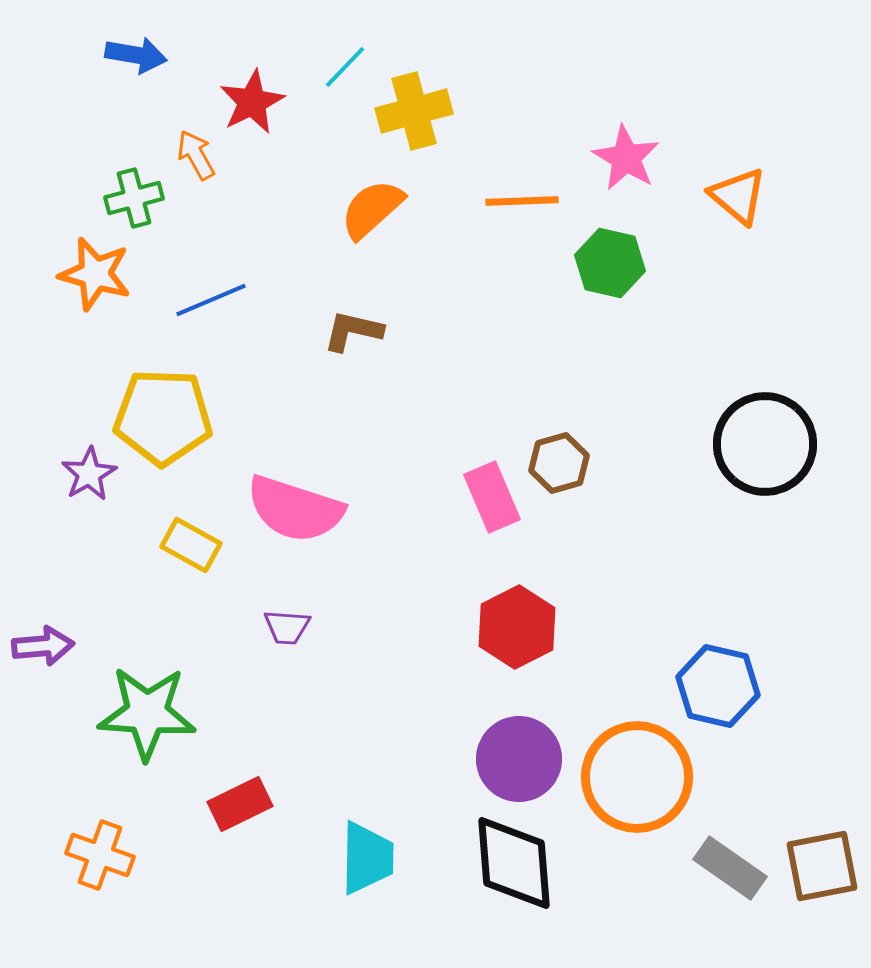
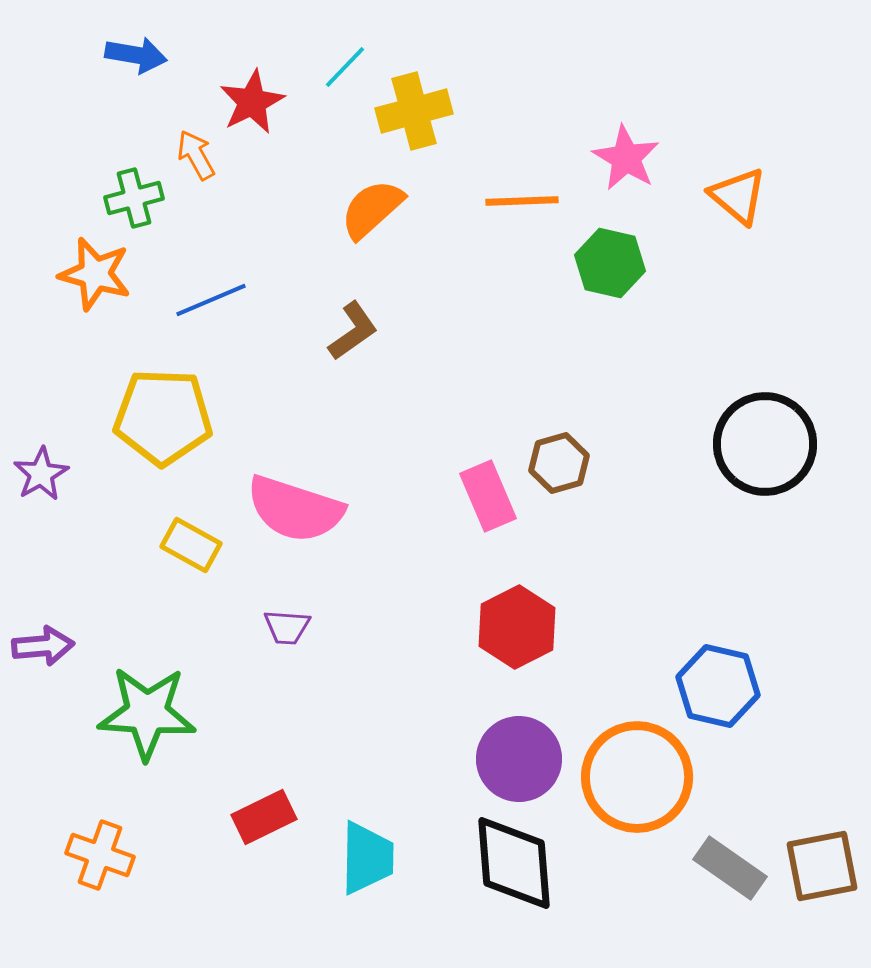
brown L-shape: rotated 132 degrees clockwise
purple star: moved 48 px left
pink rectangle: moved 4 px left, 1 px up
red rectangle: moved 24 px right, 13 px down
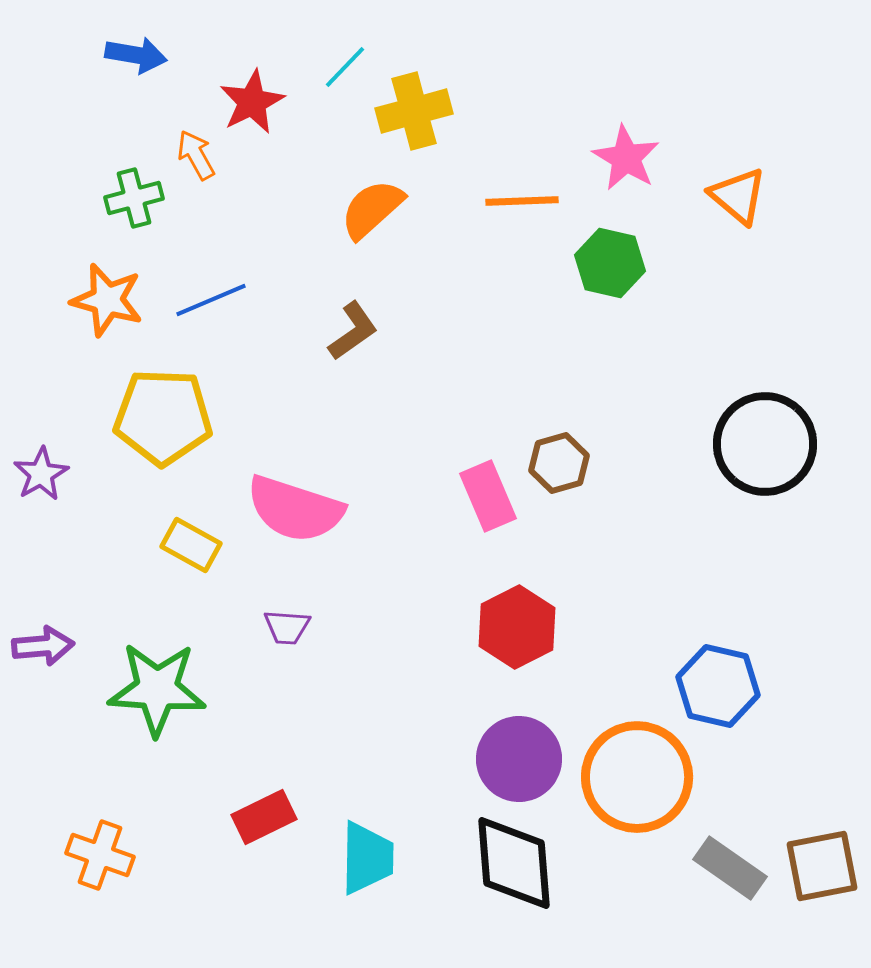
orange star: moved 12 px right, 26 px down
green star: moved 10 px right, 24 px up
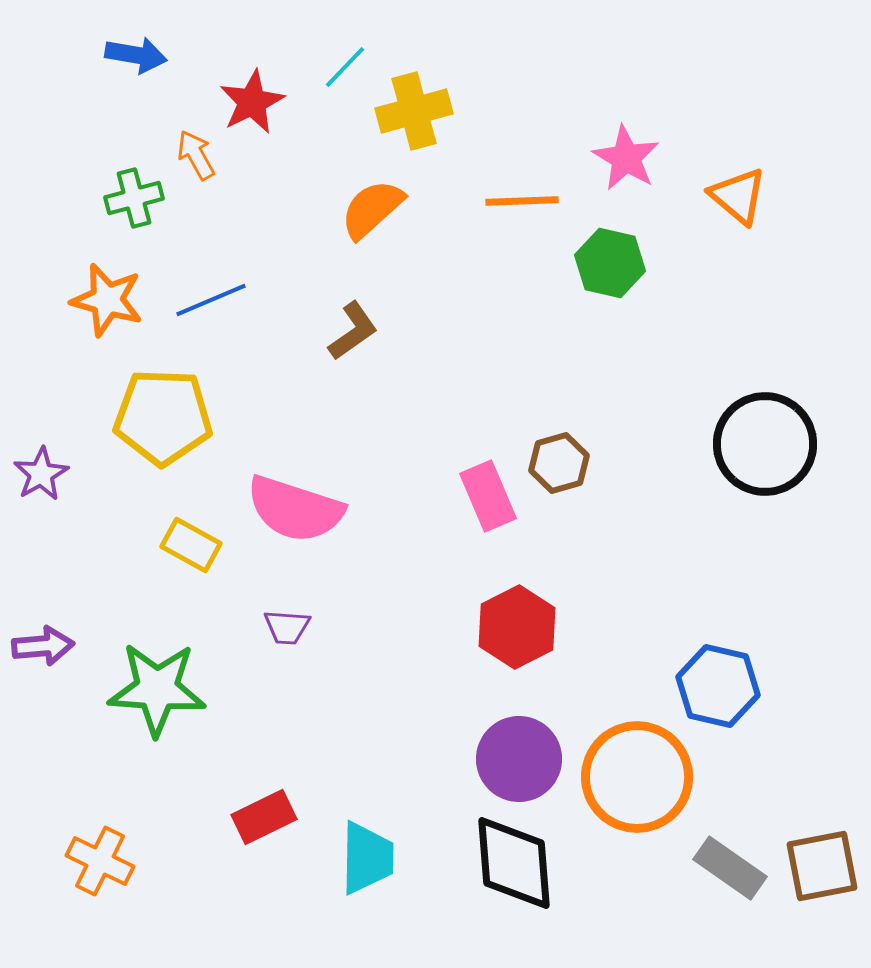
orange cross: moved 6 px down; rotated 6 degrees clockwise
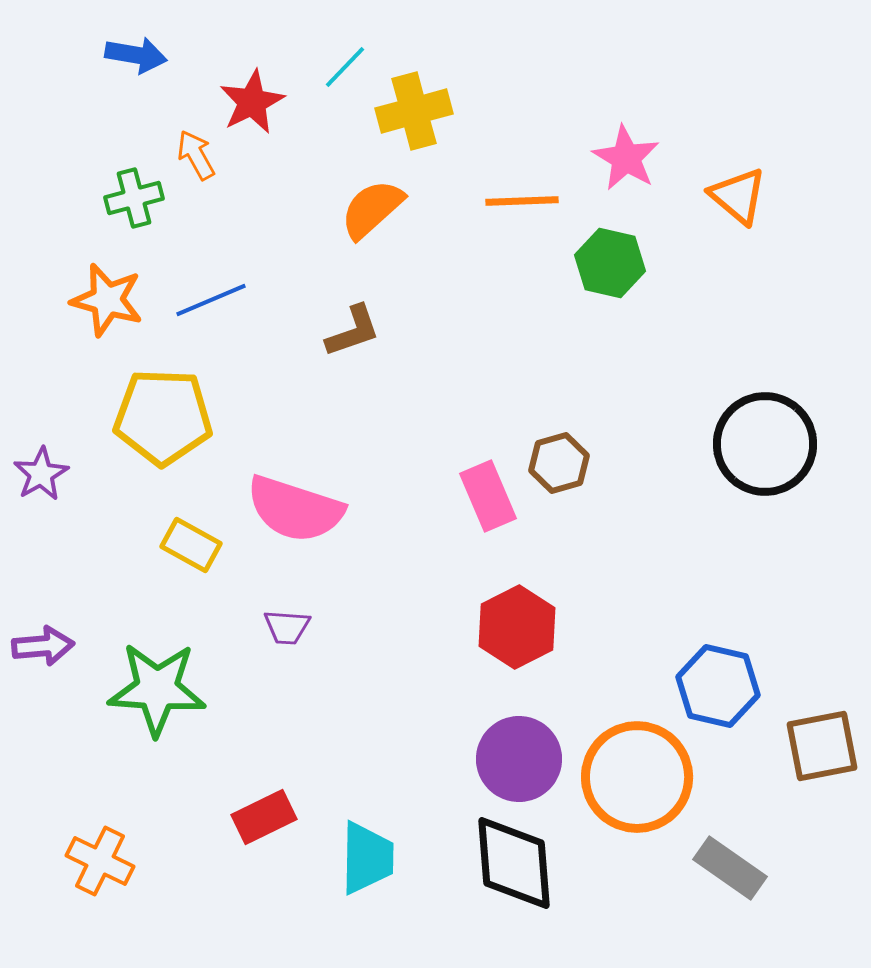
brown L-shape: rotated 16 degrees clockwise
brown square: moved 120 px up
